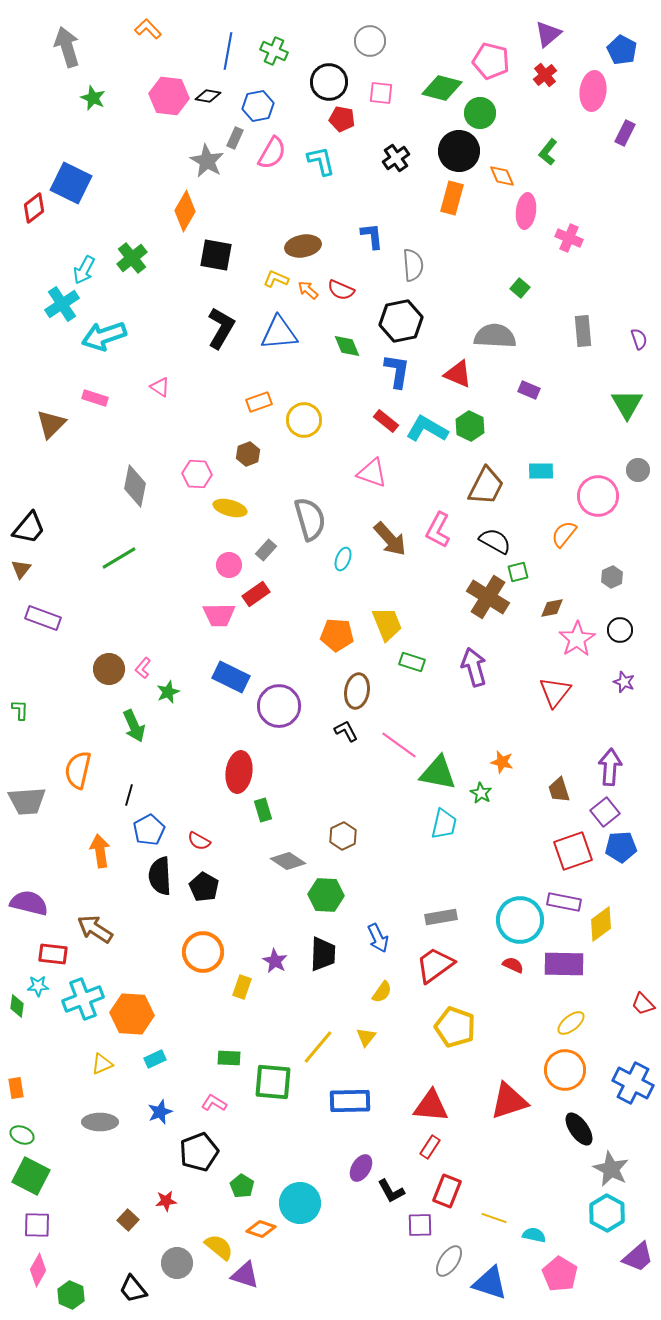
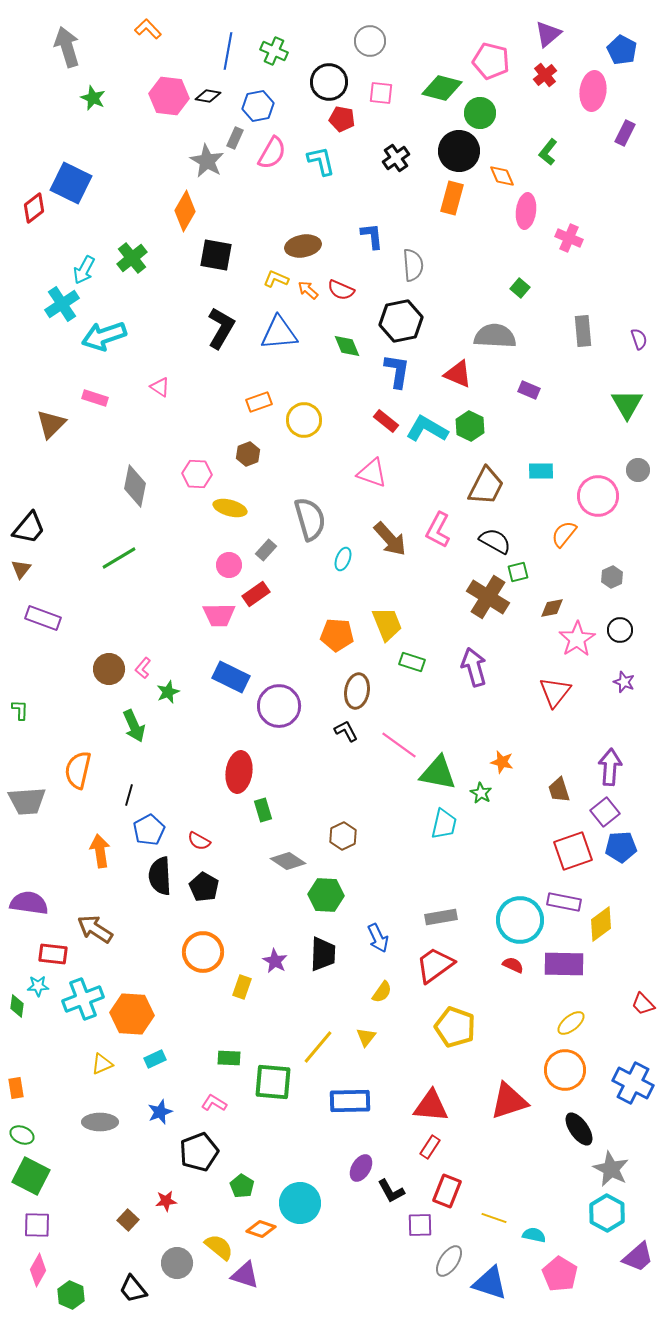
purple semicircle at (29, 903): rotated 6 degrees counterclockwise
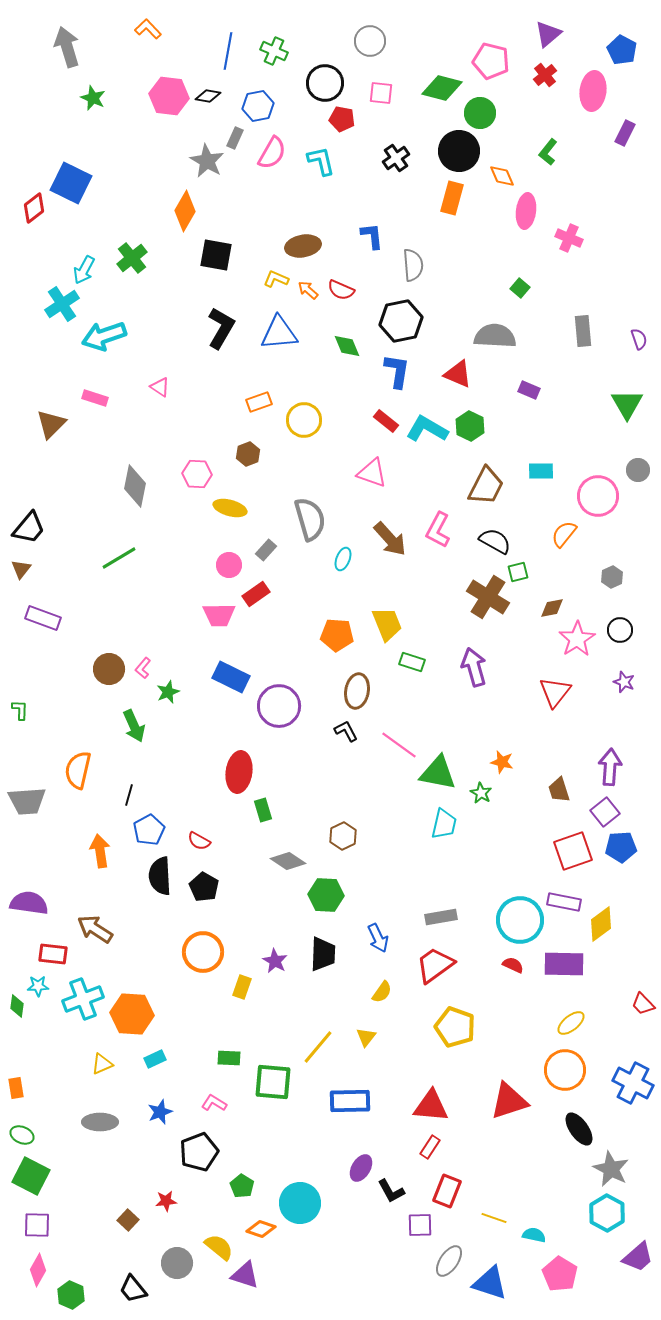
black circle at (329, 82): moved 4 px left, 1 px down
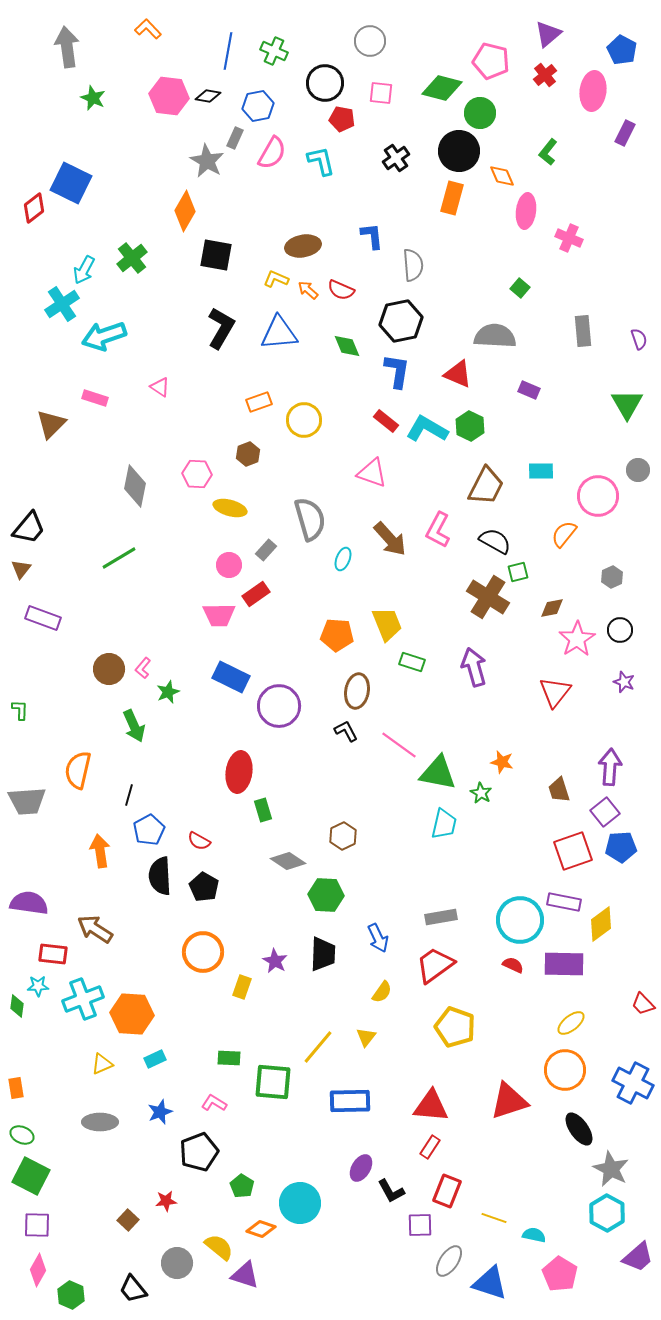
gray arrow at (67, 47): rotated 9 degrees clockwise
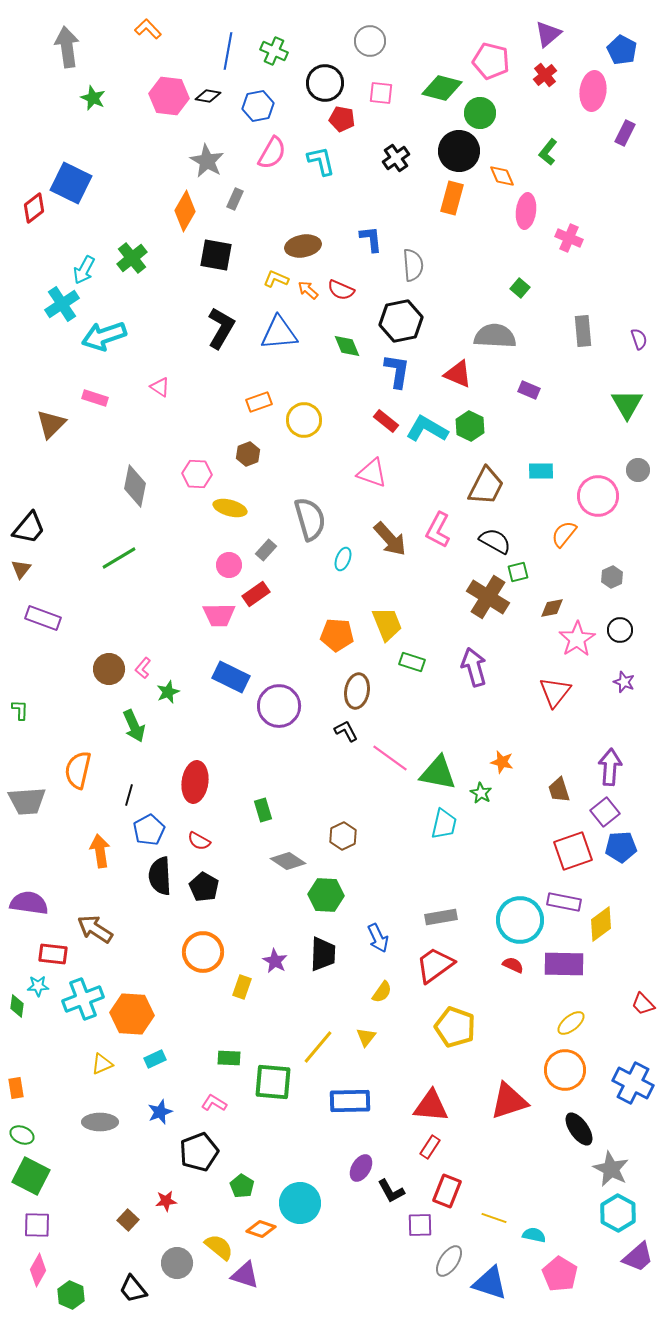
gray rectangle at (235, 138): moved 61 px down
blue L-shape at (372, 236): moved 1 px left, 3 px down
pink line at (399, 745): moved 9 px left, 13 px down
red ellipse at (239, 772): moved 44 px left, 10 px down
cyan hexagon at (607, 1213): moved 11 px right
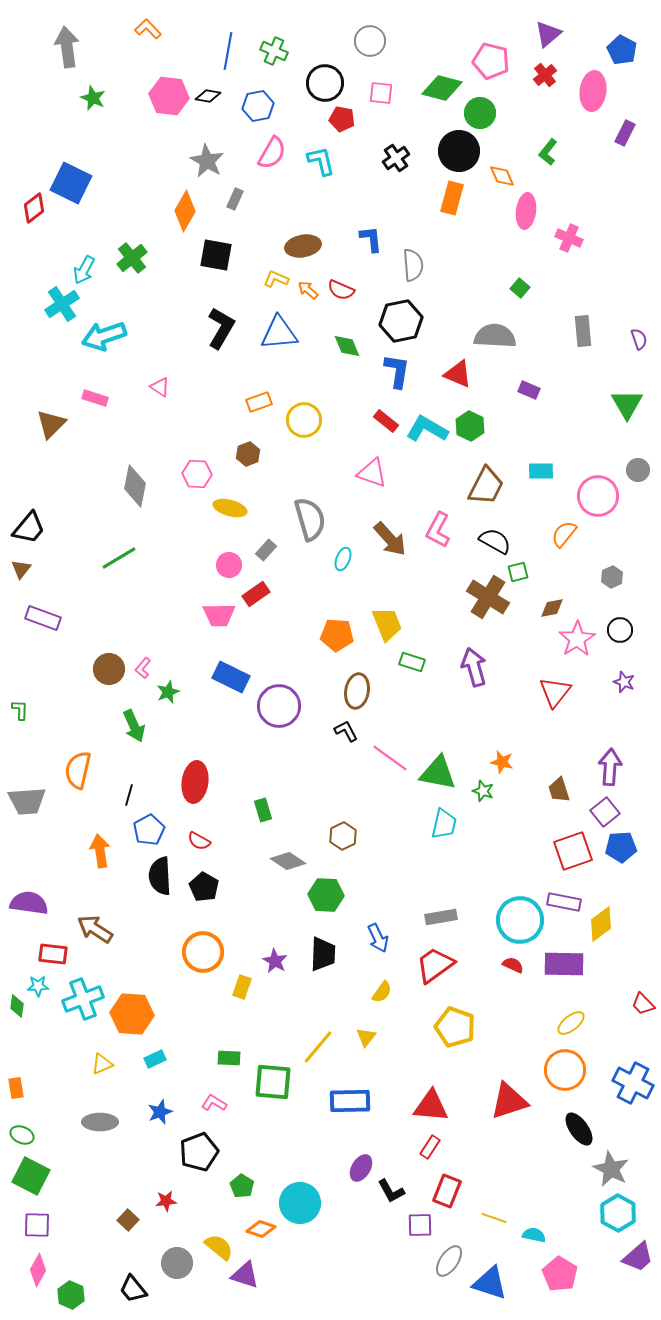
green star at (481, 793): moved 2 px right, 2 px up; rotated 10 degrees counterclockwise
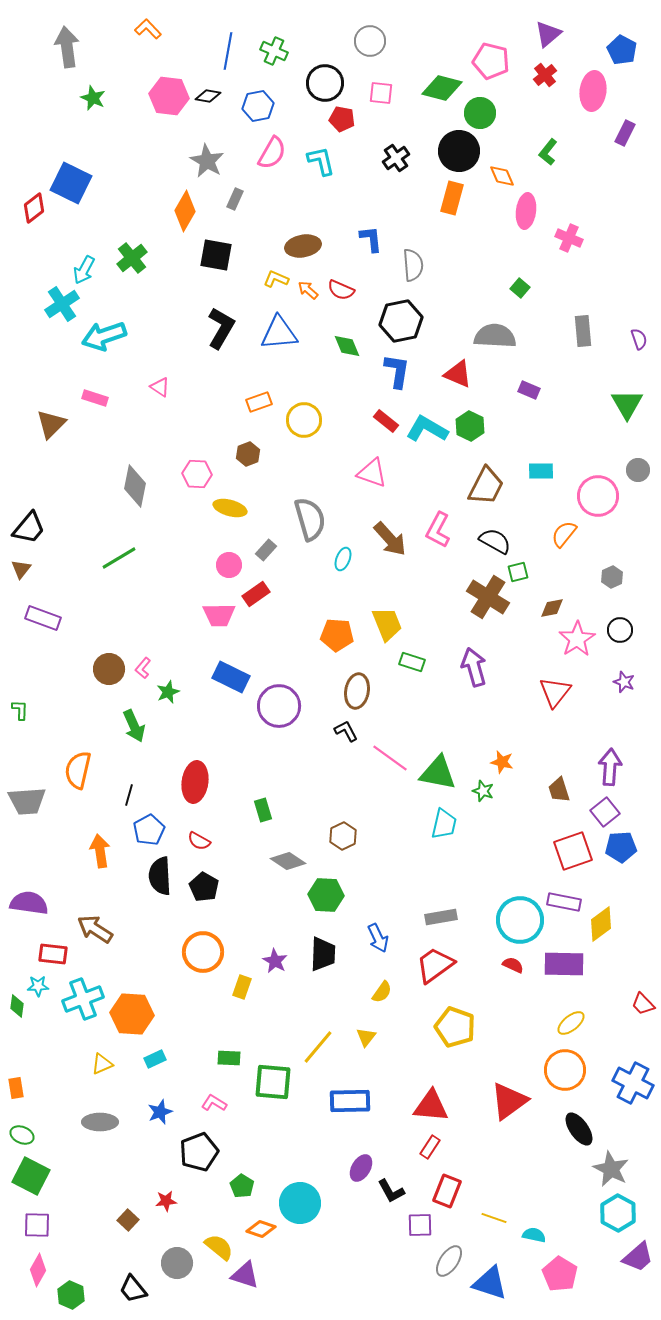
red triangle at (509, 1101): rotated 18 degrees counterclockwise
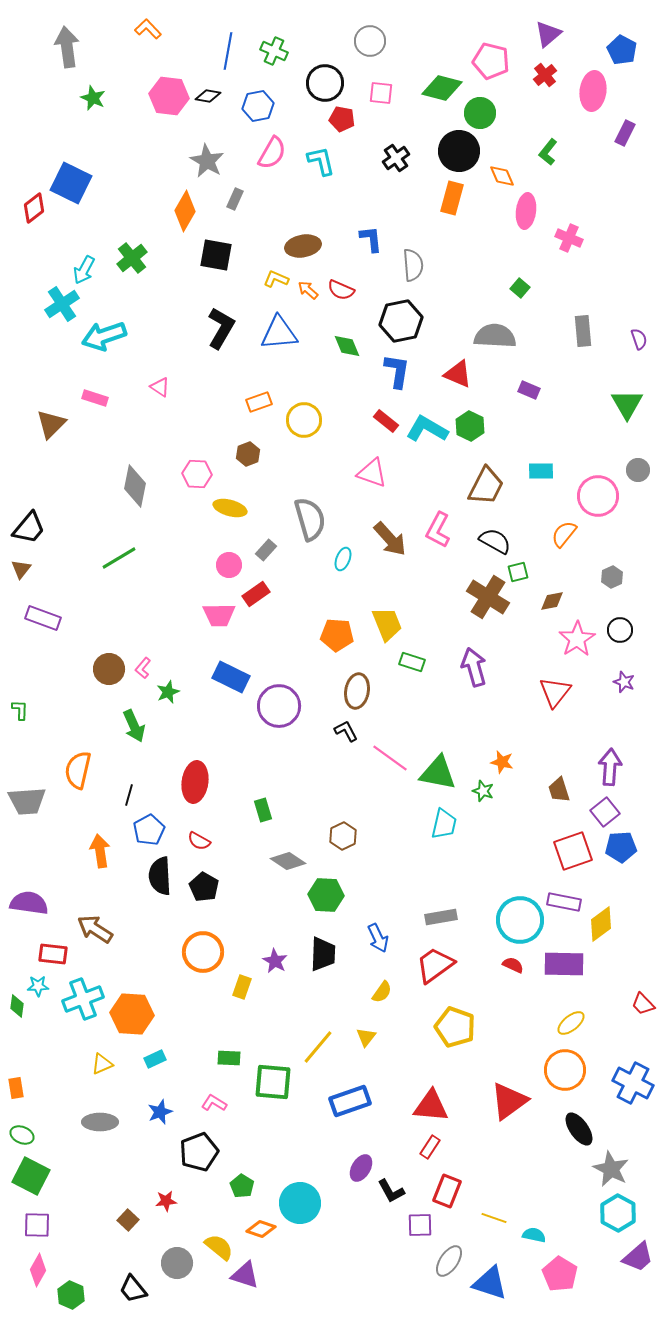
brown diamond at (552, 608): moved 7 px up
blue rectangle at (350, 1101): rotated 18 degrees counterclockwise
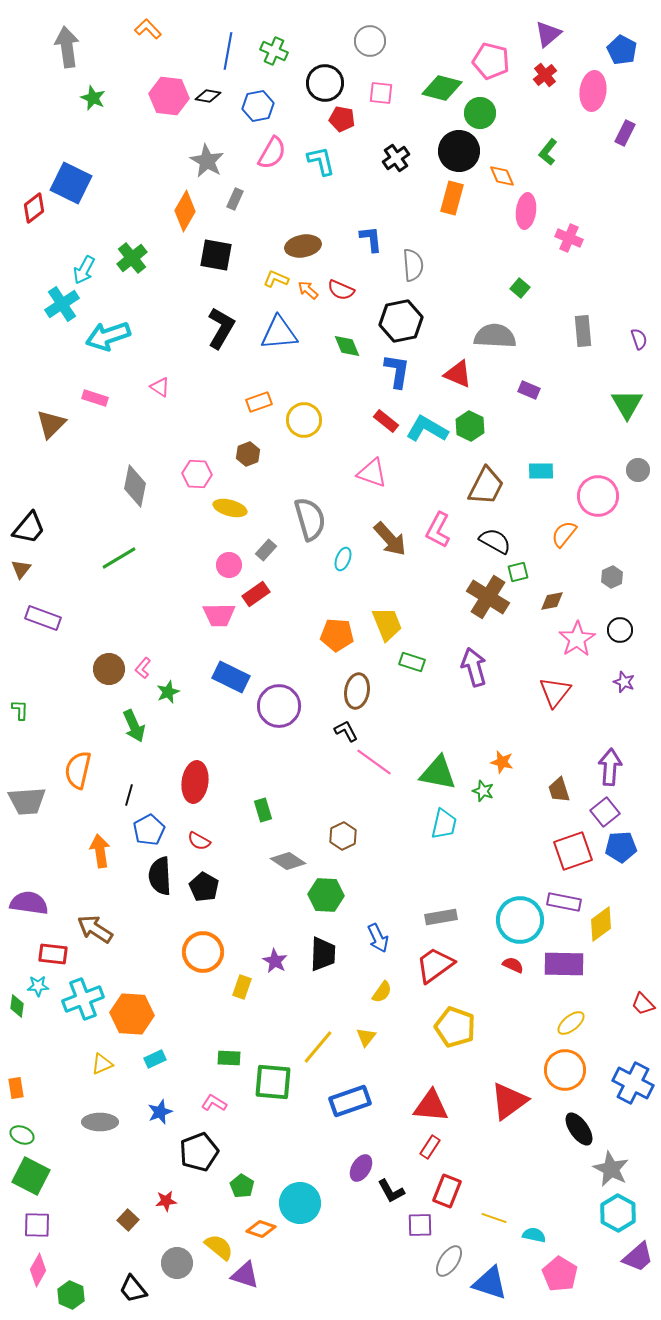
cyan arrow at (104, 336): moved 4 px right
pink line at (390, 758): moved 16 px left, 4 px down
